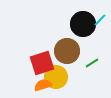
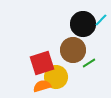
cyan line: moved 1 px right
brown circle: moved 6 px right, 1 px up
green line: moved 3 px left
orange semicircle: moved 1 px left, 1 px down
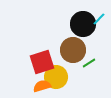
cyan line: moved 2 px left, 1 px up
red square: moved 1 px up
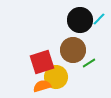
black circle: moved 3 px left, 4 px up
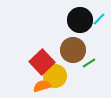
red square: rotated 25 degrees counterclockwise
yellow circle: moved 1 px left, 1 px up
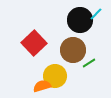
cyan line: moved 3 px left, 5 px up
red square: moved 8 px left, 19 px up
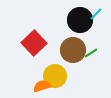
green line: moved 2 px right, 10 px up
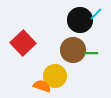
red square: moved 11 px left
green line: rotated 32 degrees clockwise
orange semicircle: rotated 36 degrees clockwise
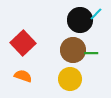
yellow circle: moved 15 px right, 3 px down
orange semicircle: moved 19 px left, 10 px up
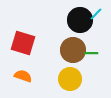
red square: rotated 30 degrees counterclockwise
